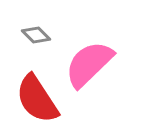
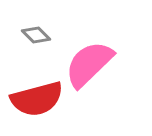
red semicircle: rotated 72 degrees counterclockwise
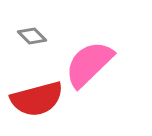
gray diamond: moved 4 px left, 1 px down
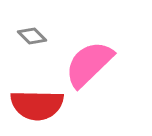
red semicircle: moved 6 px down; rotated 16 degrees clockwise
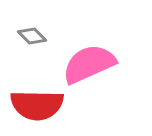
pink semicircle: rotated 20 degrees clockwise
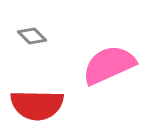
pink semicircle: moved 20 px right, 1 px down
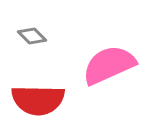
red semicircle: moved 1 px right, 5 px up
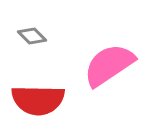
pink semicircle: rotated 10 degrees counterclockwise
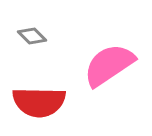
red semicircle: moved 1 px right, 2 px down
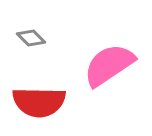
gray diamond: moved 1 px left, 2 px down
